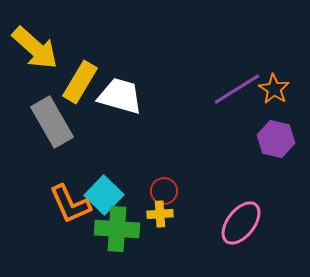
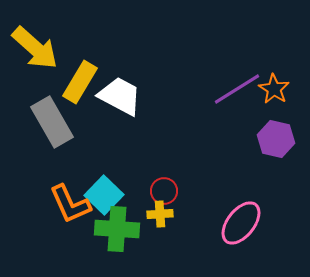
white trapezoid: rotated 12 degrees clockwise
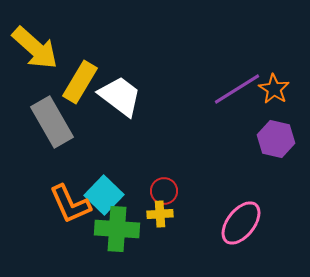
white trapezoid: rotated 9 degrees clockwise
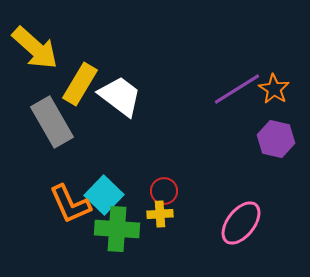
yellow rectangle: moved 2 px down
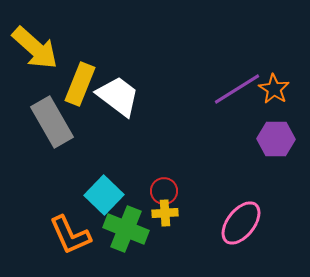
yellow rectangle: rotated 9 degrees counterclockwise
white trapezoid: moved 2 px left
purple hexagon: rotated 12 degrees counterclockwise
orange L-shape: moved 31 px down
yellow cross: moved 5 px right, 1 px up
green cross: moved 9 px right; rotated 18 degrees clockwise
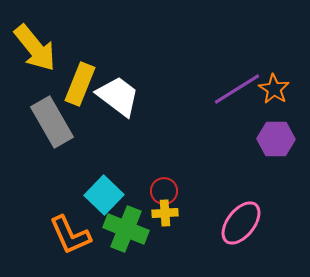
yellow arrow: rotated 9 degrees clockwise
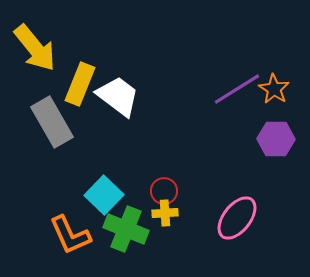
pink ellipse: moved 4 px left, 5 px up
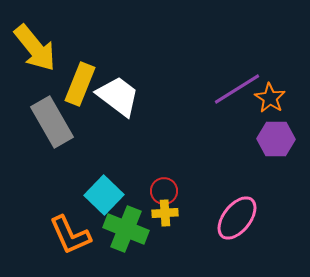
orange star: moved 4 px left, 9 px down
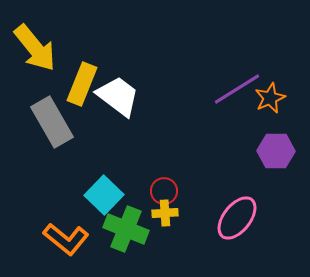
yellow rectangle: moved 2 px right
orange star: rotated 16 degrees clockwise
purple hexagon: moved 12 px down
orange L-shape: moved 4 px left, 4 px down; rotated 27 degrees counterclockwise
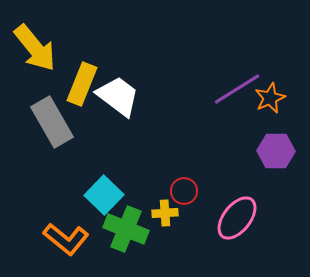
red circle: moved 20 px right
